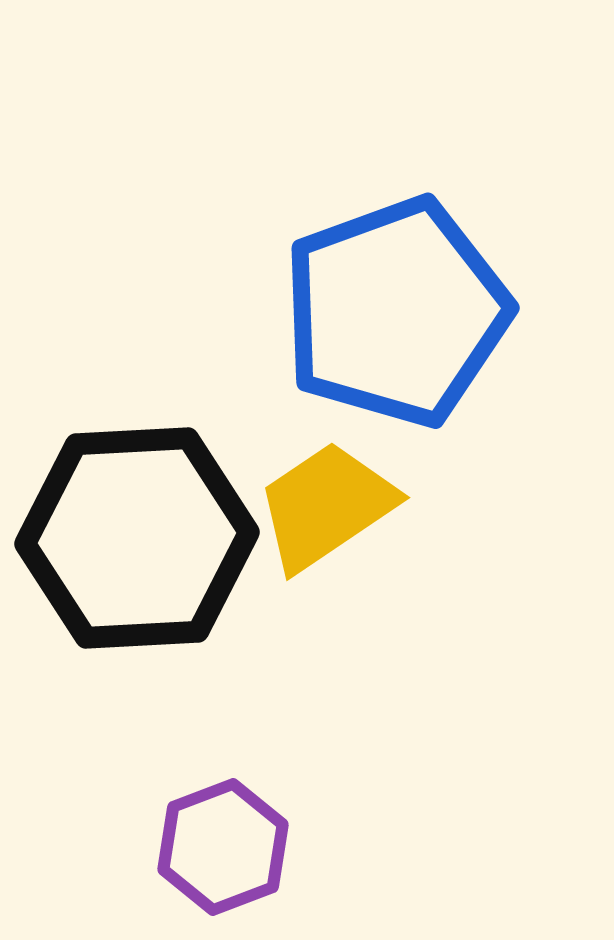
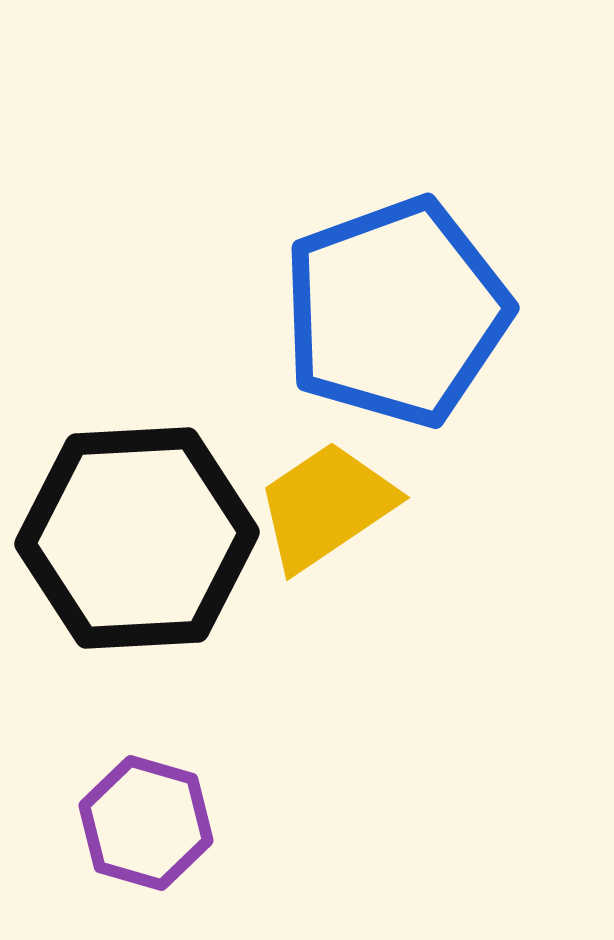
purple hexagon: moved 77 px left, 24 px up; rotated 23 degrees counterclockwise
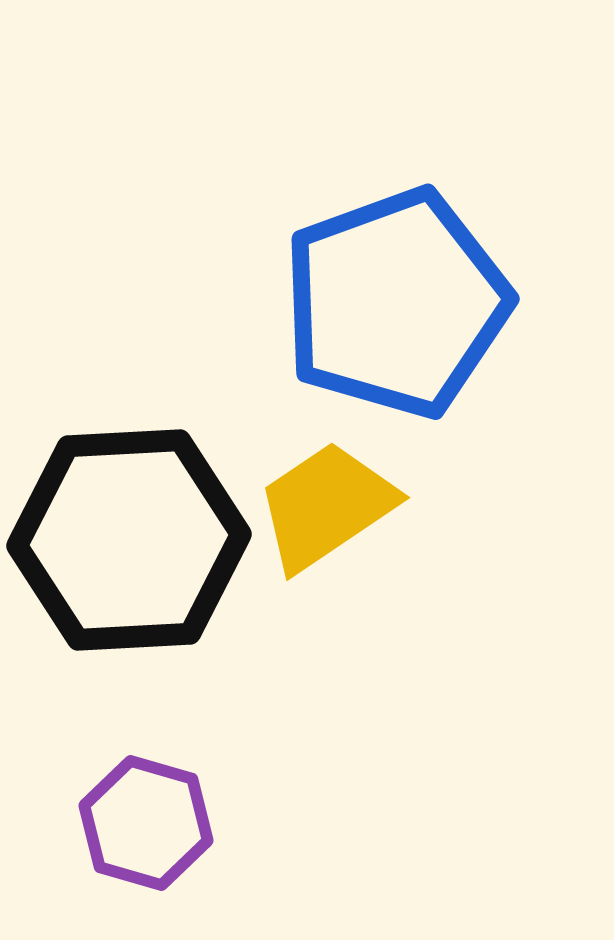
blue pentagon: moved 9 px up
black hexagon: moved 8 px left, 2 px down
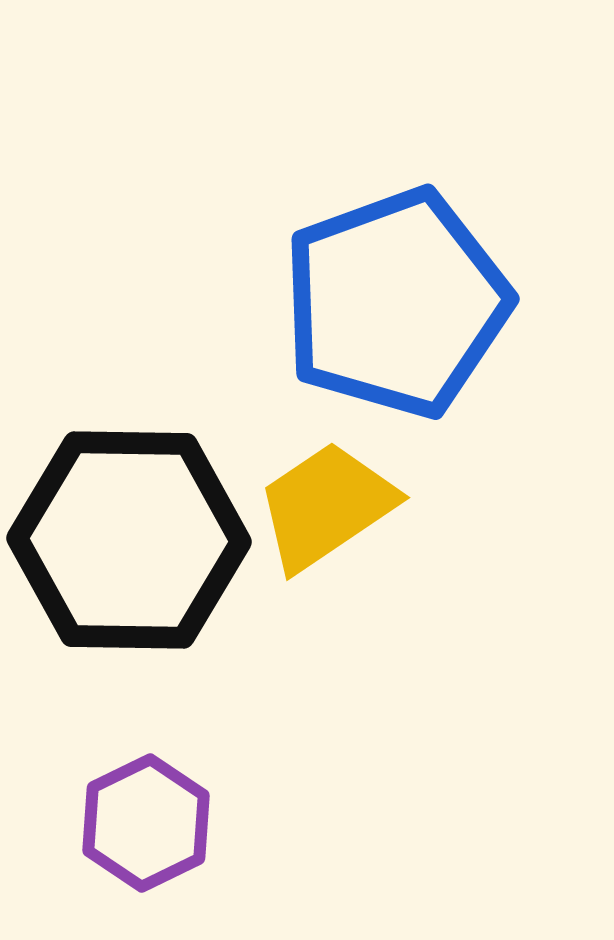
black hexagon: rotated 4 degrees clockwise
purple hexagon: rotated 18 degrees clockwise
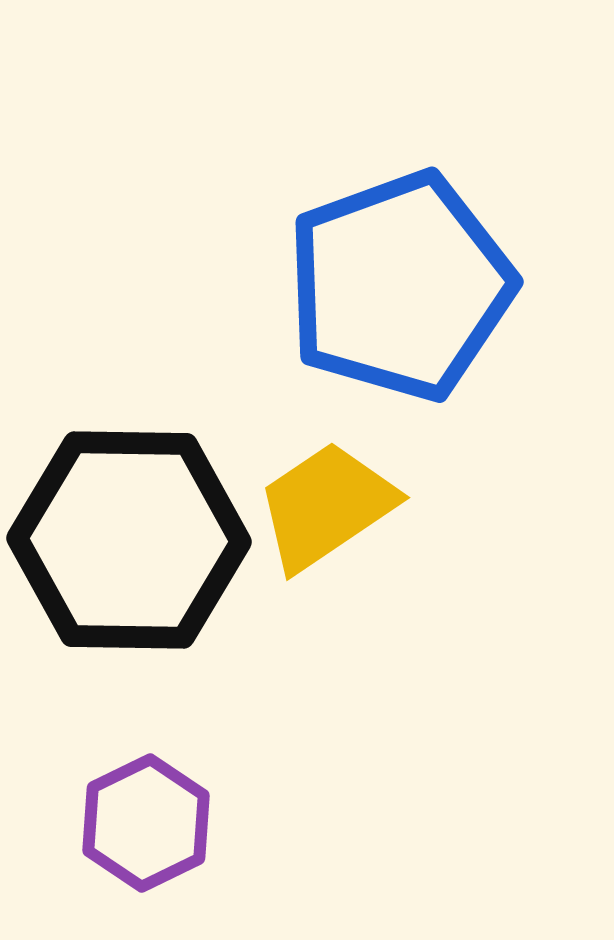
blue pentagon: moved 4 px right, 17 px up
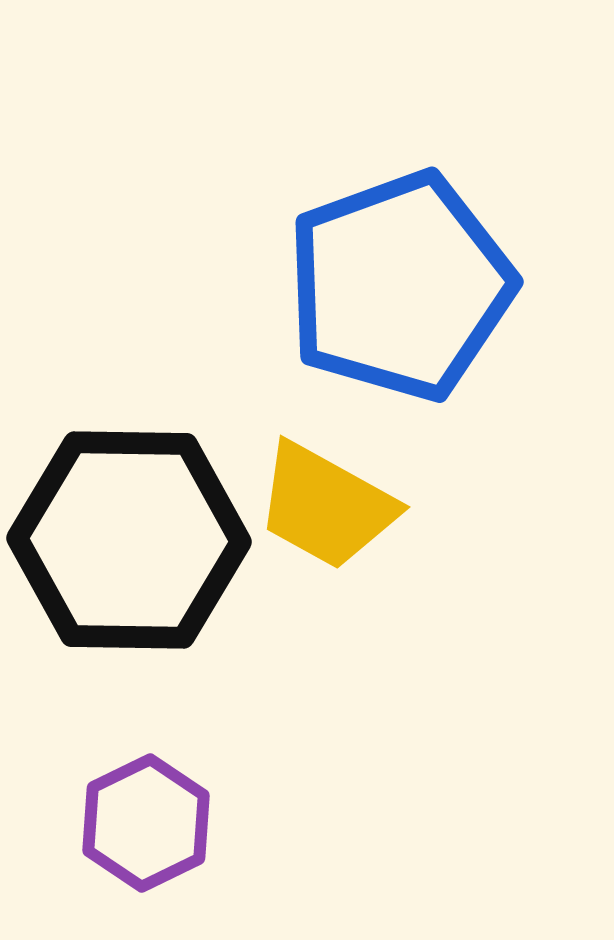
yellow trapezoid: rotated 117 degrees counterclockwise
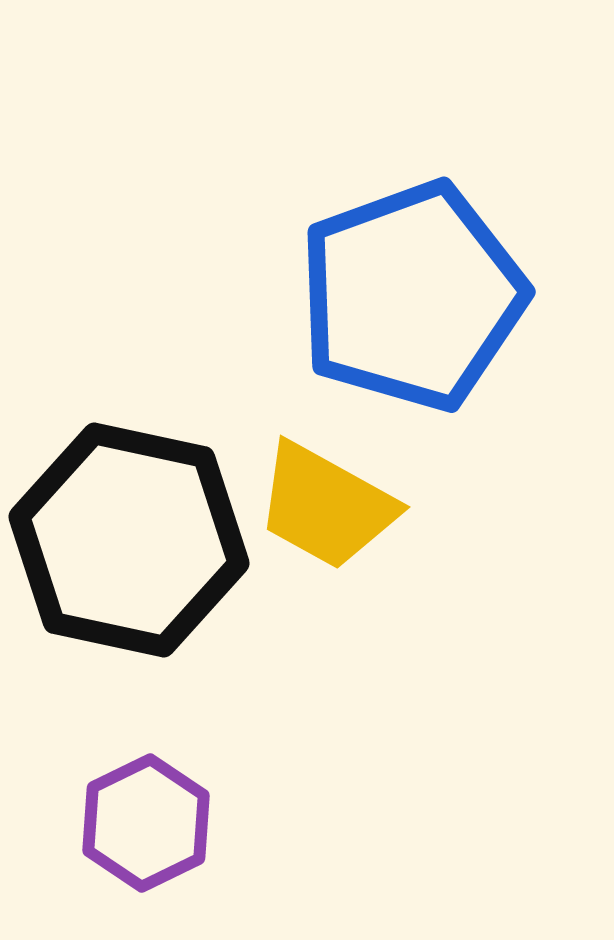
blue pentagon: moved 12 px right, 10 px down
black hexagon: rotated 11 degrees clockwise
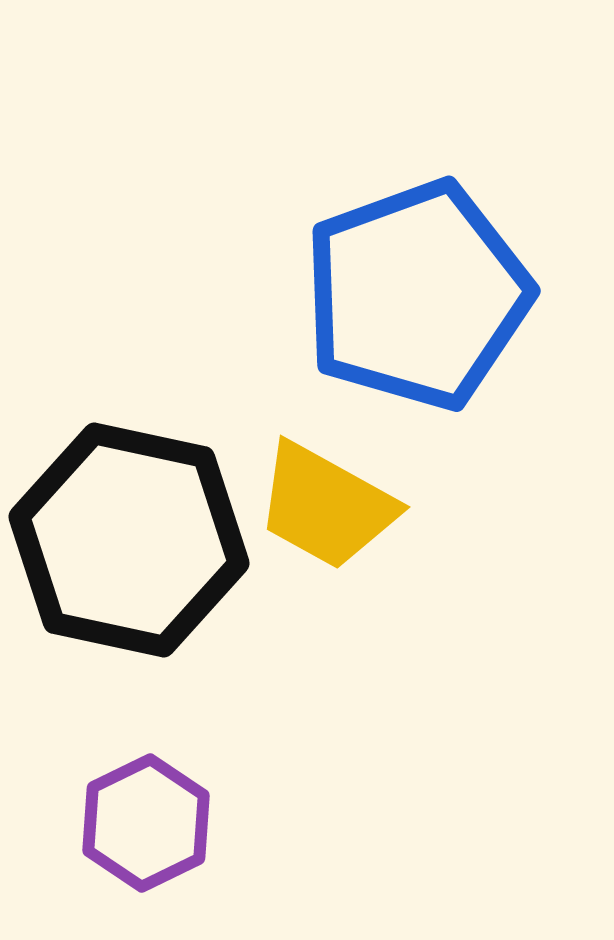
blue pentagon: moved 5 px right, 1 px up
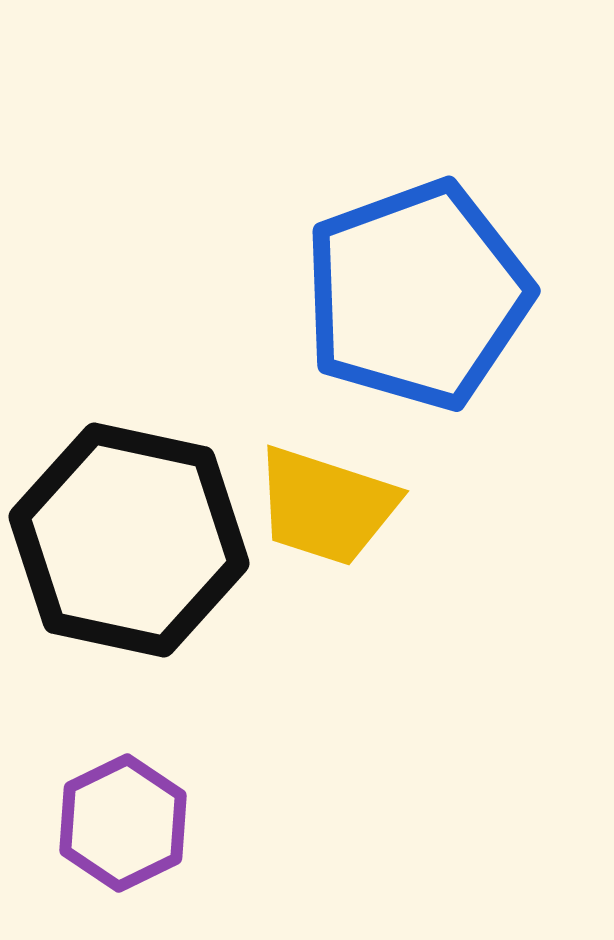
yellow trapezoid: rotated 11 degrees counterclockwise
purple hexagon: moved 23 px left
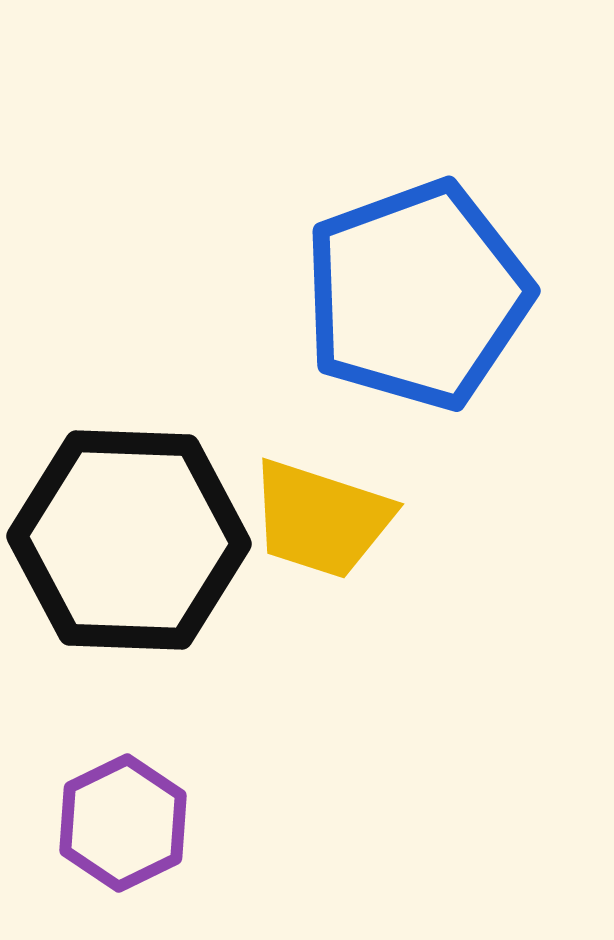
yellow trapezoid: moved 5 px left, 13 px down
black hexagon: rotated 10 degrees counterclockwise
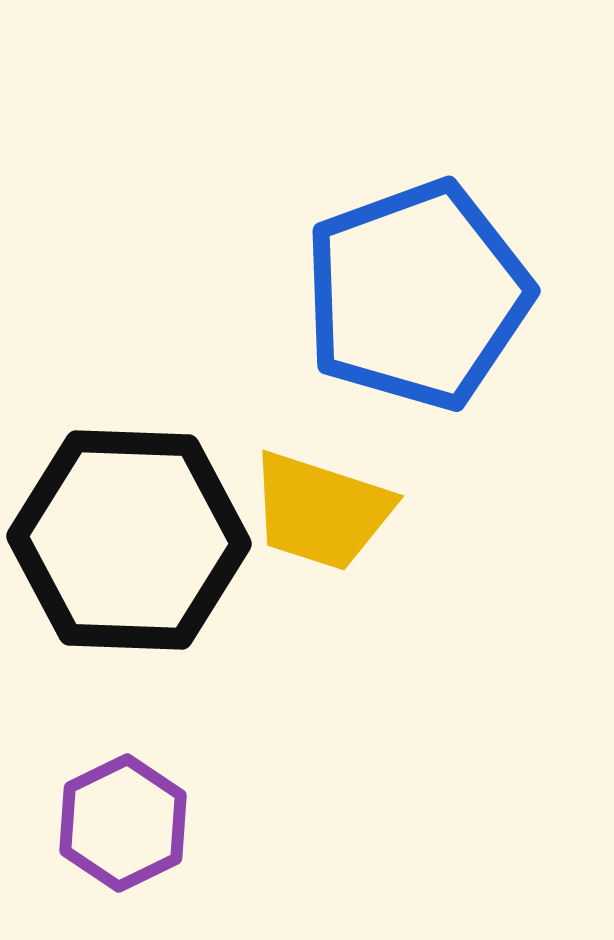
yellow trapezoid: moved 8 px up
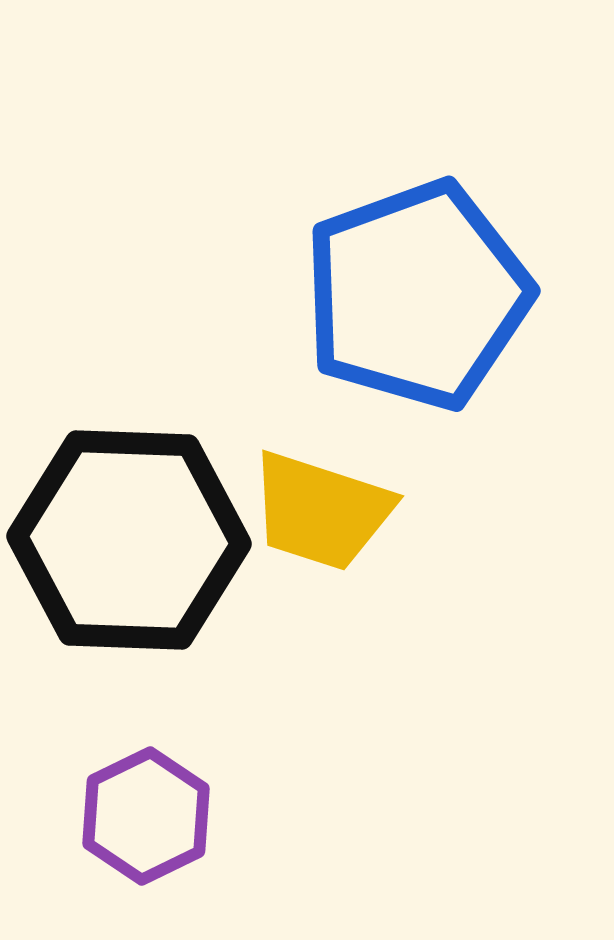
purple hexagon: moved 23 px right, 7 px up
